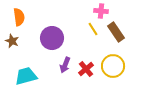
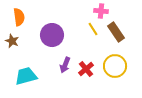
purple circle: moved 3 px up
yellow circle: moved 2 px right
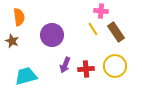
red cross: rotated 35 degrees clockwise
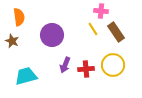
yellow circle: moved 2 px left, 1 px up
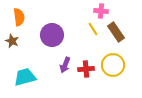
cyan trapezoid: moved 1 px left, 1 px down
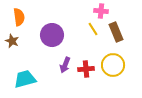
brown rectangle: rotated 12 degrees clockwise
cyan trapezoid: moved 2 px down
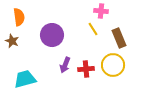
brown rectangle: moved 3 px right, 6 px down
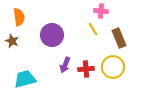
yellow circle: moved 2 px down
